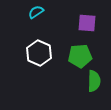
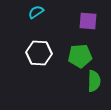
purple square: moved 1 px right, 2 px up
white hexagon: rotated 20 degrees counterclockwise
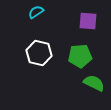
white hexagon: rotated 10 degrees clockwise
green semicircle: moved 2 px down; rotated 65 degrees counterclockwise
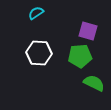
cyan semicircle: moved 1 px down
purple square: moved 10 px down; rotated 12 degrees clockwise
white hexagon: rotated 10 degrees counterclockwise
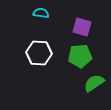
cyan semicircle: moved 5 px right; rotated 42 degrees clockwise
purple square: moved 6 px left, 4 px up
green semicircle: rotated 60 degrees counterclockwise
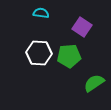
purple square: rotated 18 degrees clockwise
green pentagon: moved 11 px left
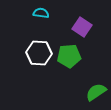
green semicircle: moved 2 px right, 9 px down
